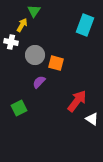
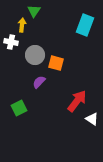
yellow arrow: rotated 24 degrees counterclockwise
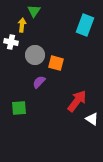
green square: rotated 21 degrees clockwise
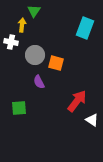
cyan rectangle: moved 3 px down
purple semicircle: rotated 72 degrees counterclockwise
white triangle: moved 1 px down
